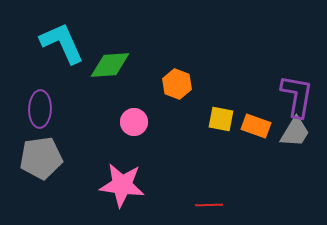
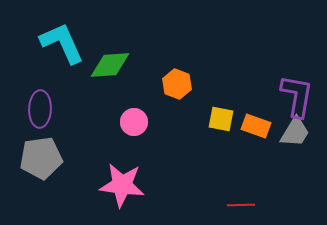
red line: moved 32 px right
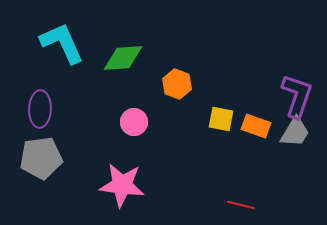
green diamond: moved 13 px right, 7 px up
purple L-shape: rotated 9 degrees clockwise
red line: rotated 16 degrees clockwise
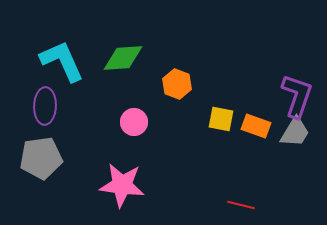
cyan L-shape: moved 18 px down
purple ellipse: moved 5 px right, 3 px up
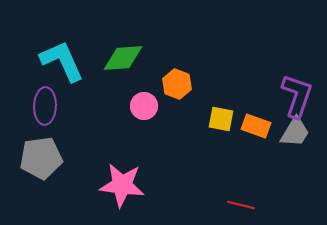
pink circle: moved 10 px right, 16 px up
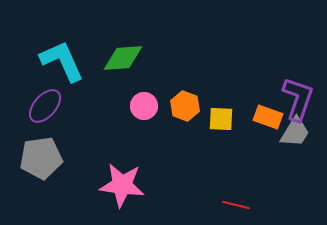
orange hexagon: moved 8 px right, 22 px down
purple L-shape: moved 1 px right, 3 px down
purple ellipse: rotated 39 degrees clockwise
yellow square: rotated 8 degrees counterclockwise
orange rectangle: moved 12 px right, 9 px up
red line: moved 5 px left
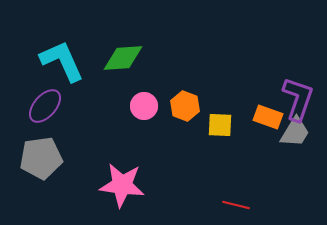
yellow square: moved 1 px left, 6 px down
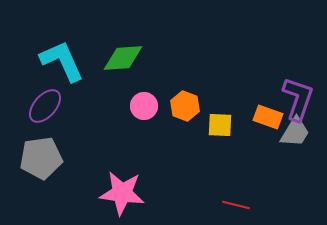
pink star: moved 8 px down
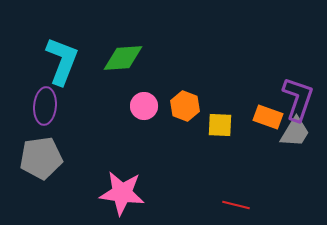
cyan L-shape: rotated 45 degrees clockwise
purple ellipse: rotated 36 degrees counterclockwise
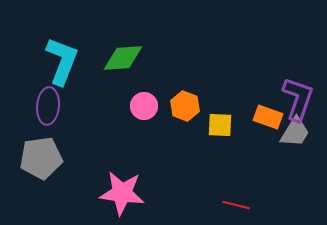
purple ellipse: moved 3 px right
